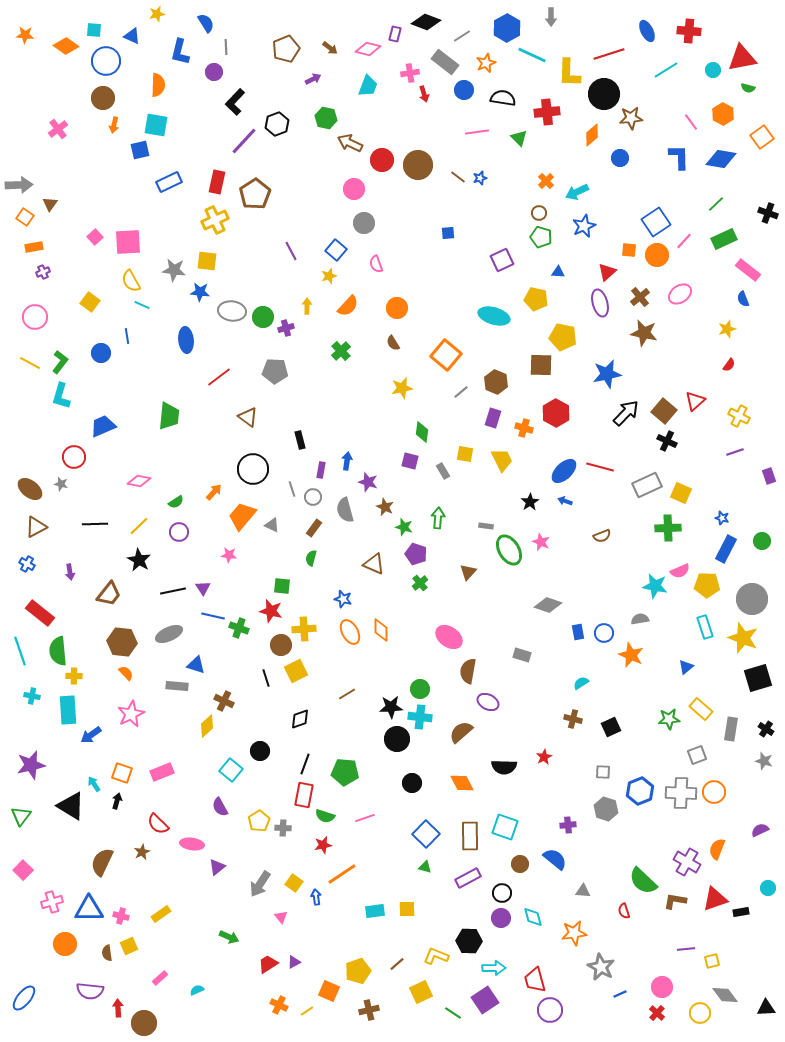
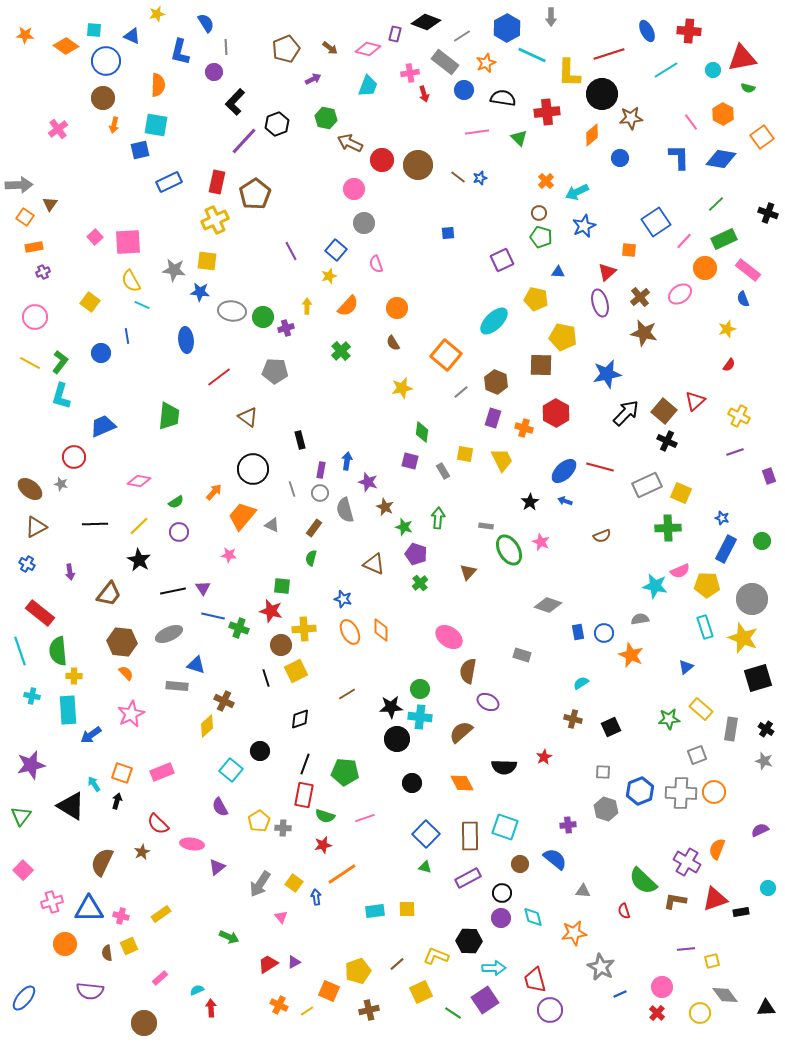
black circle at (604, 94): moved 2 px left
orange circle at (657, 255): moved 48 px right, 13 px down
cyan ellipse at (494, 316): moved 5 px down; rotated 60 degrees counterclockwise
gray circle at (313, 497): moved 7 px right, 4 px up
red arrow at (118, 1008): moved 93 px right
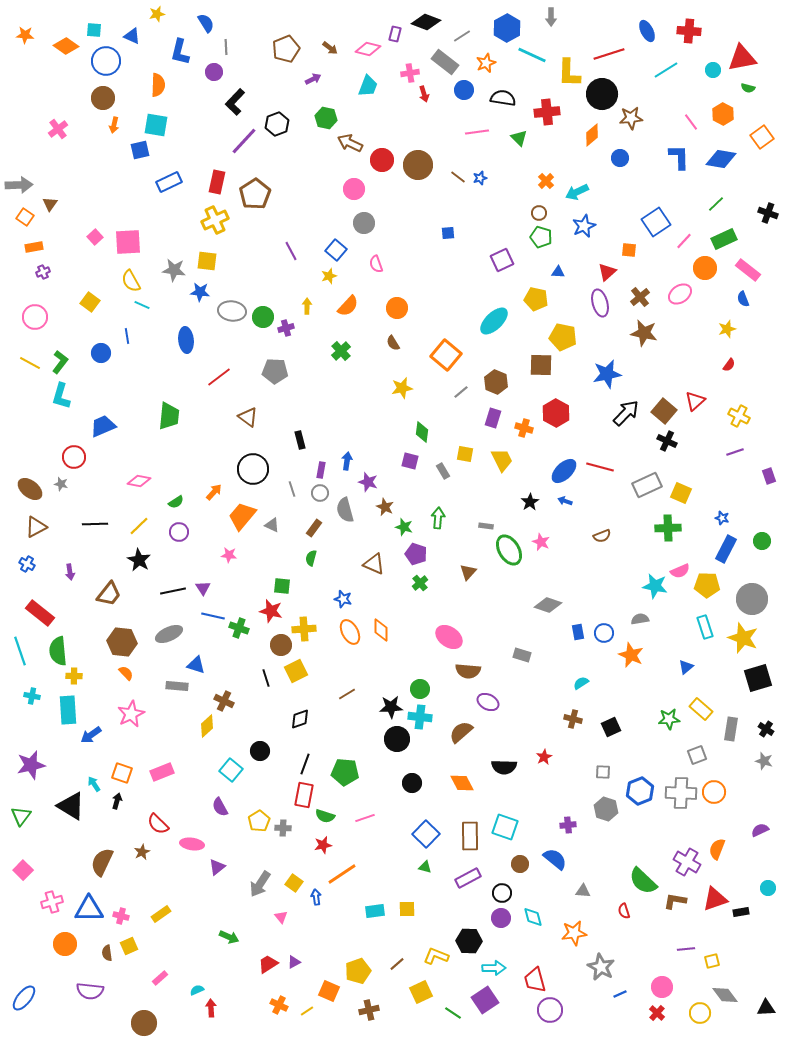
brown semicircle at (468, 671): rotated 95 degrees counterclockwise
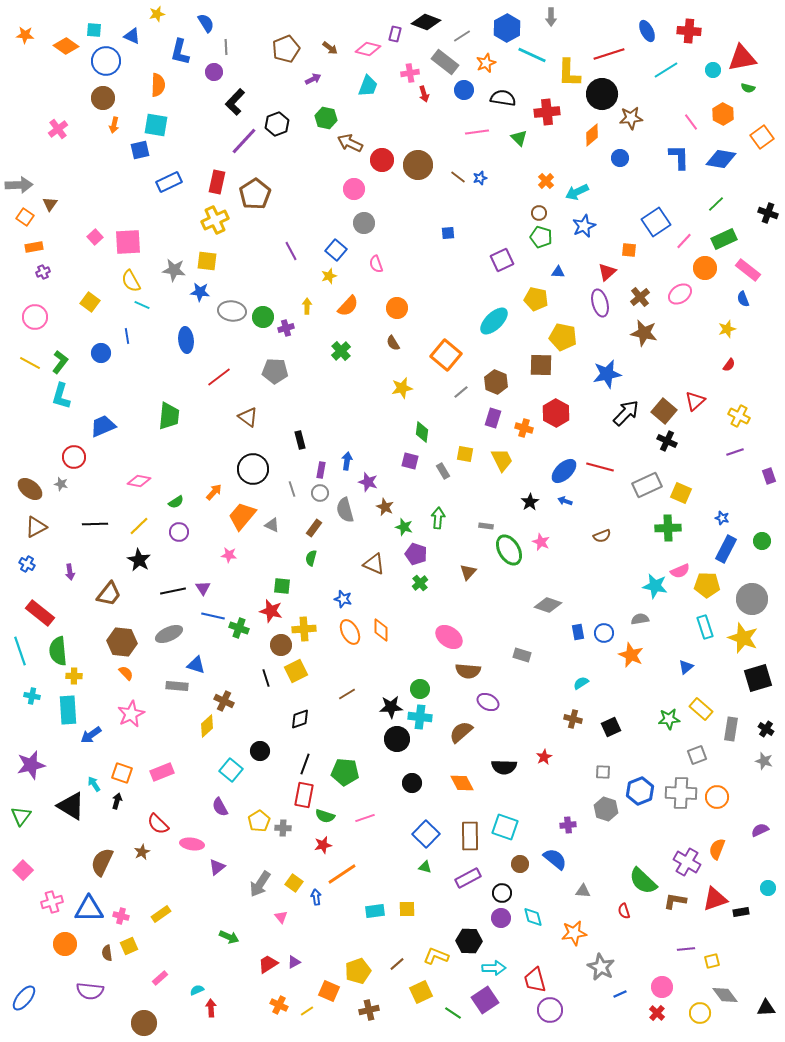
orange circle at (714, 792): moved 3 px right, 5 px down
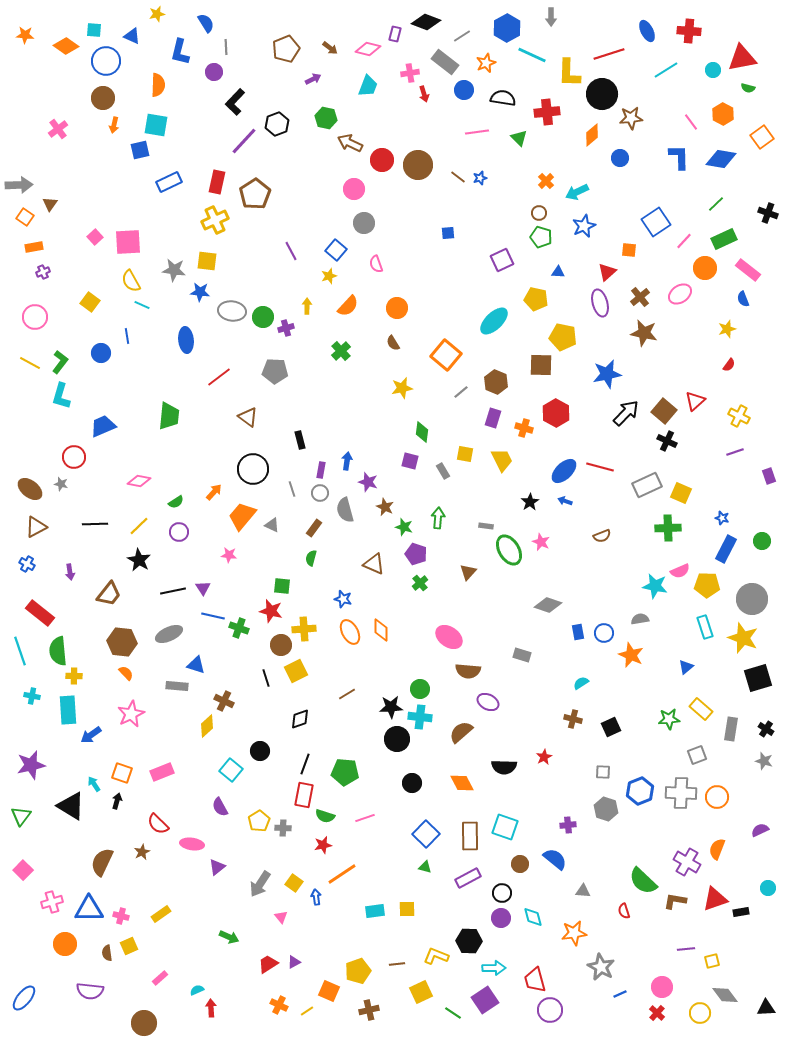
brown line at (397, 964): rotated 35 degrees clockwise
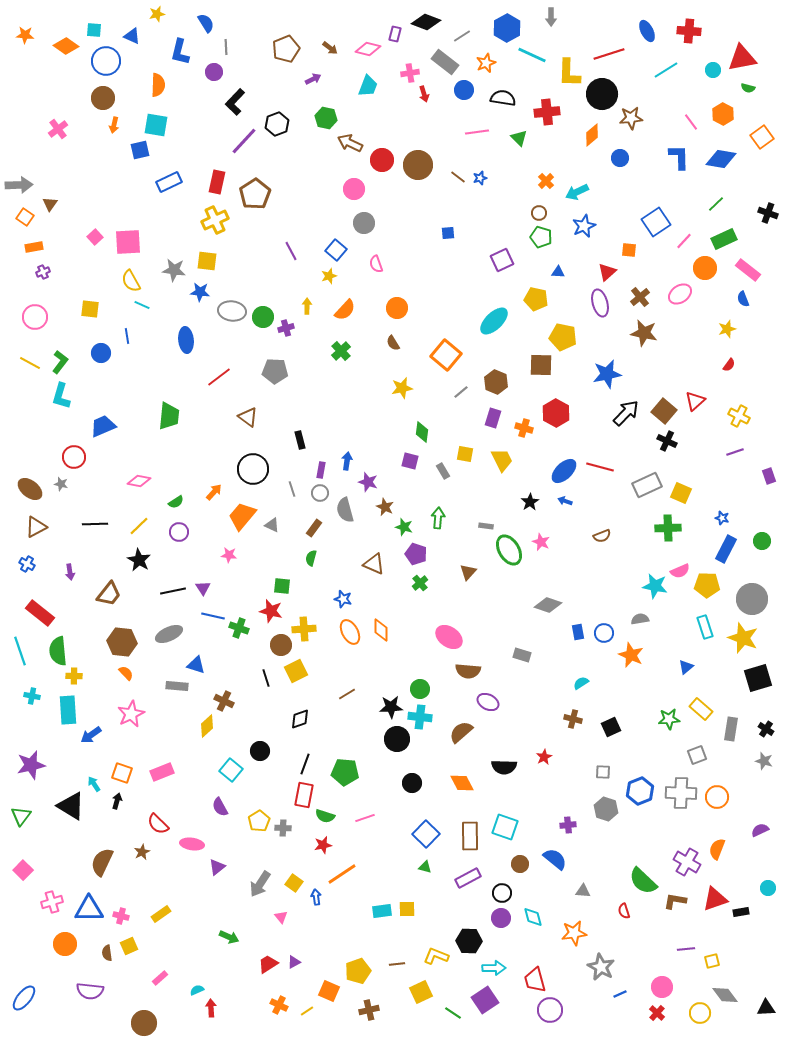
yellow square at (90, 302): moved 7 px down; rotated 30 degrees counterclockwise
orange semicircle at (348, 306): moved 3 px left, 4 px down
cyan rectangle at (375, 911): moved 7 px right
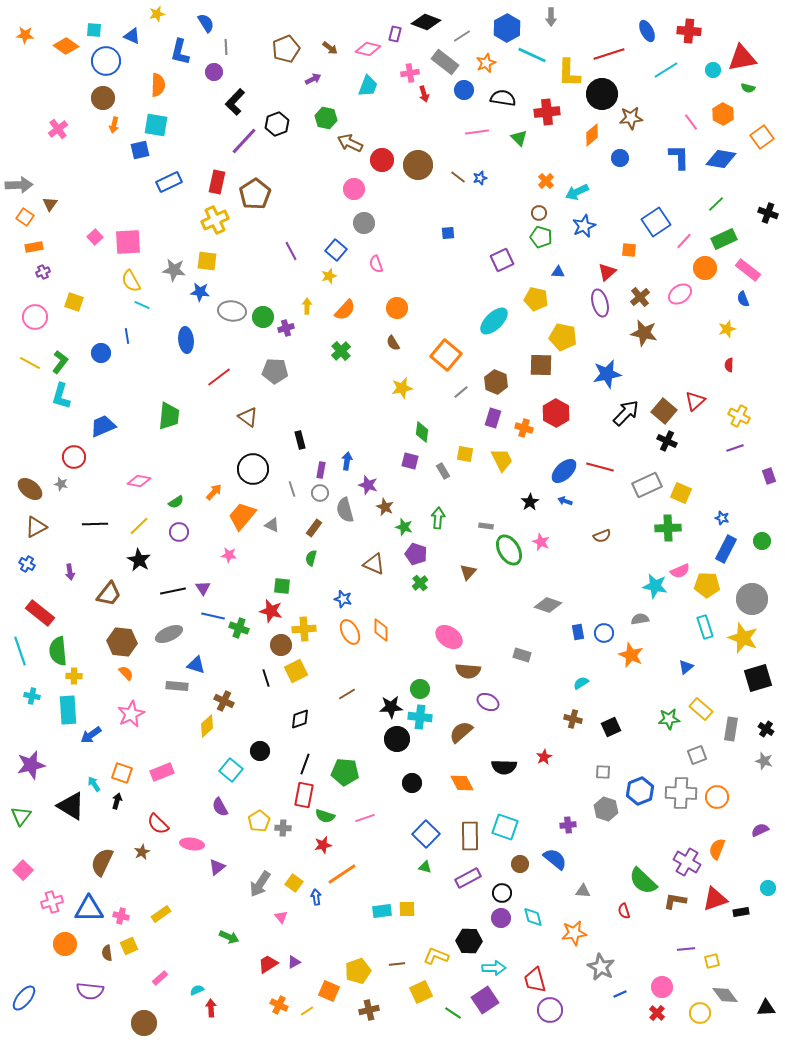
yellow square at (90, 309): moved 16 px left, 7 px up; rotated 12 degrees clockwise
red semicircle at (729, 365): rotated 144 degrees clockwise
purple line at (735, 452): moved 4 px up
purple star at (368, 482): moved 3 px down
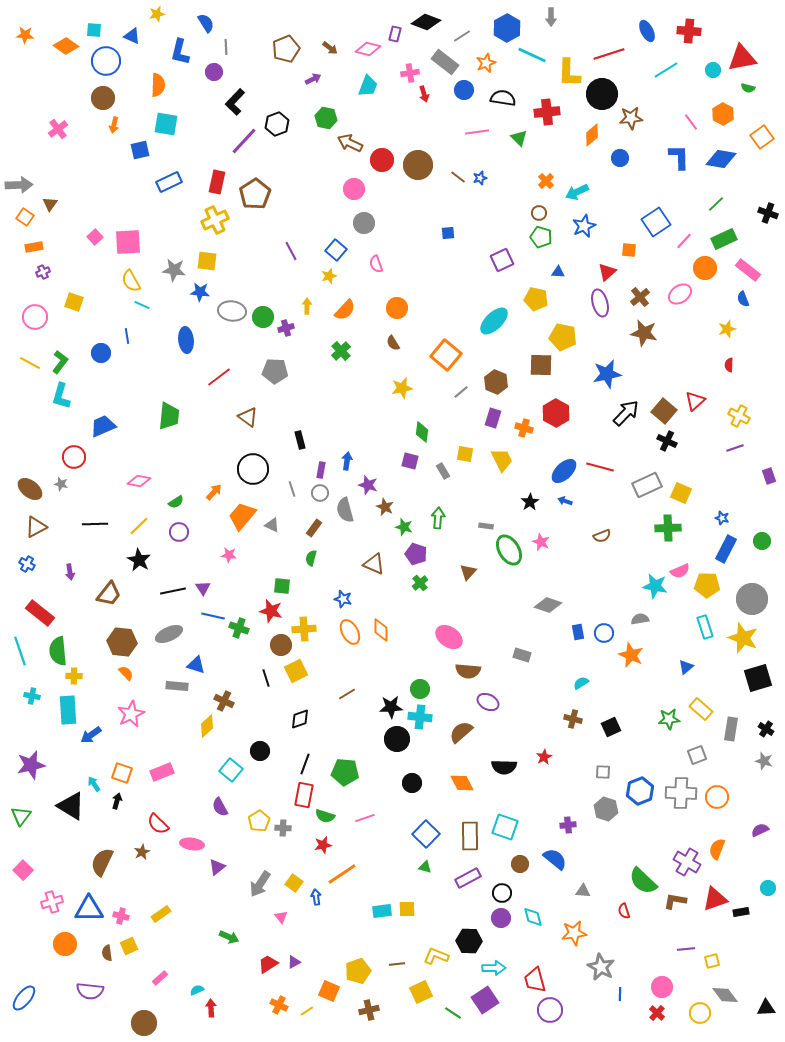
cyan square at (156, 125): moved 10 px right, 1 px up
blue line at (620, 994): rotated 64 degrees counterclockwise
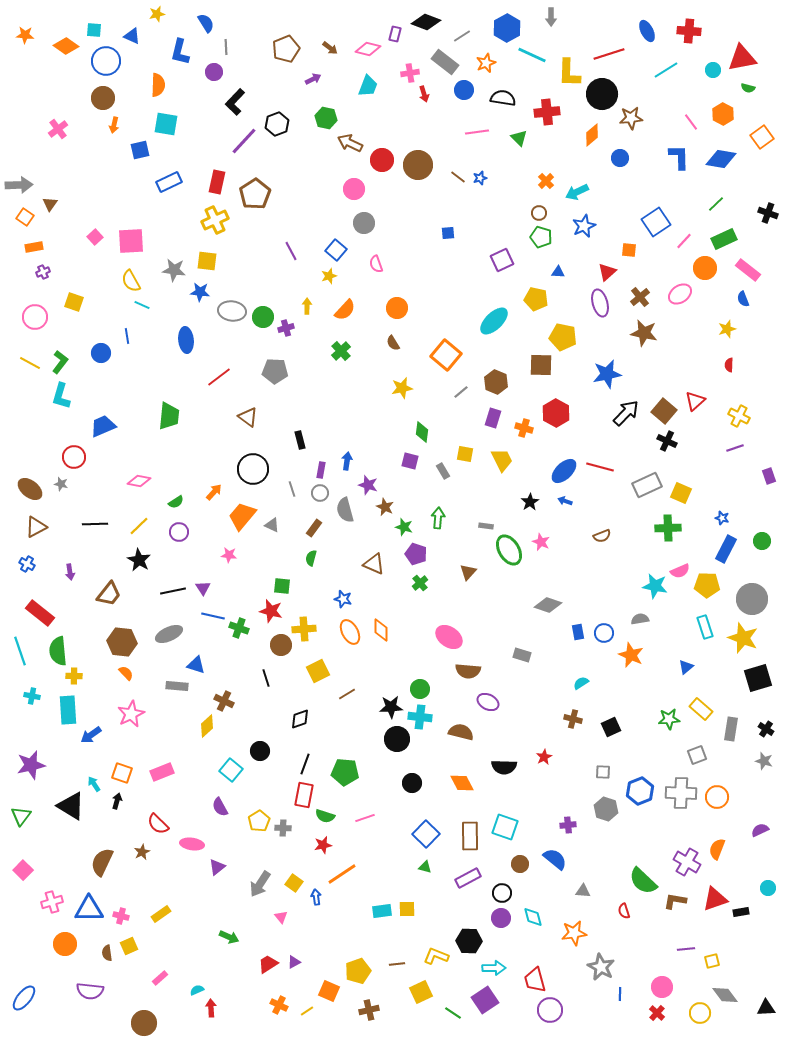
pink square at (128, 242): moved 3 px right, 1 px up
yellow square at (296, 671): moved 22 px right
brown semicircle at (461, 732): rotated 55 degrees clockwise
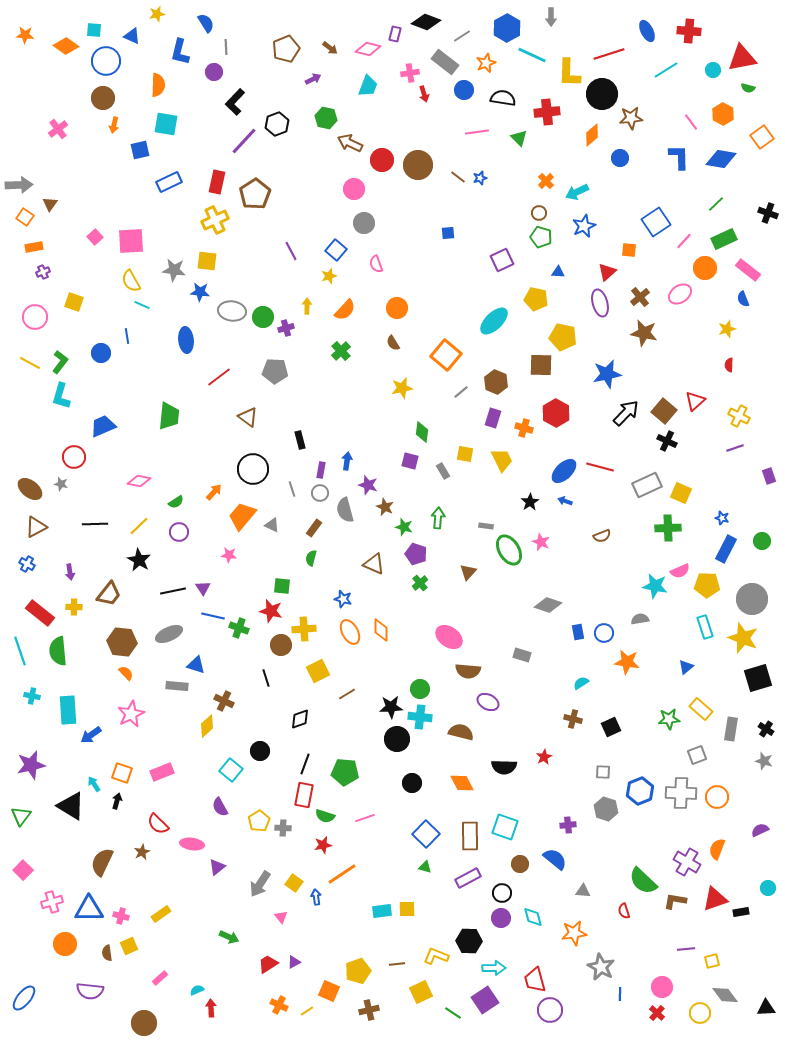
orange star at (631, 655): moved 4 px left, 7 px down; rotated 15 degrees counterclockwise
yellow cross at (74, 676): moved 69 px up
